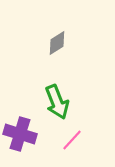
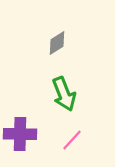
green arrow: moved 7 px right, 8 px up
purple cross: rotated 16 degrees counterclockwise
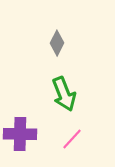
gray diamond: rotated 30 degrees counterclockwise
pink line: moved 1 px up
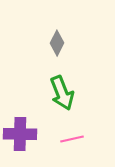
green arrow: moved 2 px left, 1 px up
pink line: rotated 35 degrees clockwise
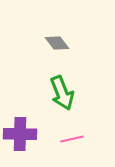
gray diamond: rotated 65 degrees counterclockwise
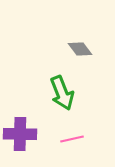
gray diamond: moved 23 px right, 6 px down
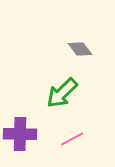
green arrow: rotated 68 degrees clockwise
pink line: rotated 15 degrees counterclockwise
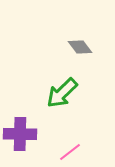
gray diamond: moved 2 px up
pink line: moved 2 px left, 13 px down; rotated 10 degrees counterclockwise
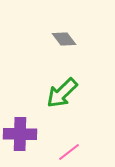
gray diamond: moved 16 px left, 8 px up
pink line: moved 1 px left
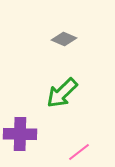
gray diamond: rotated 30 degrees counterclockwise
pink line: moved 10 px right
